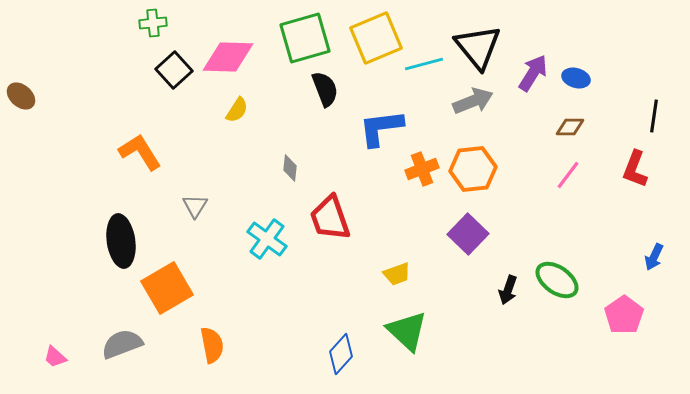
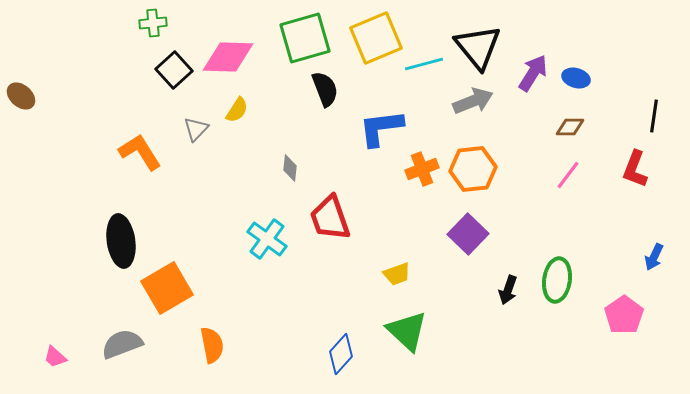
gray triangle: moved 1 px right, 77 px up; rotated 12 degrees clockwise
green ellipse: rotated 63 degrees clockwise
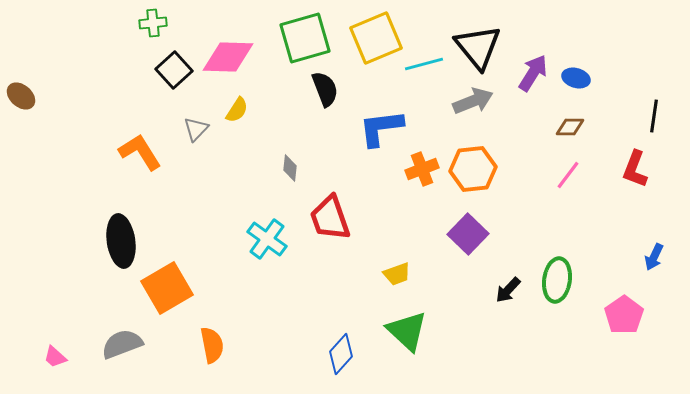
black arrow: rotated 24 degrees clockwise
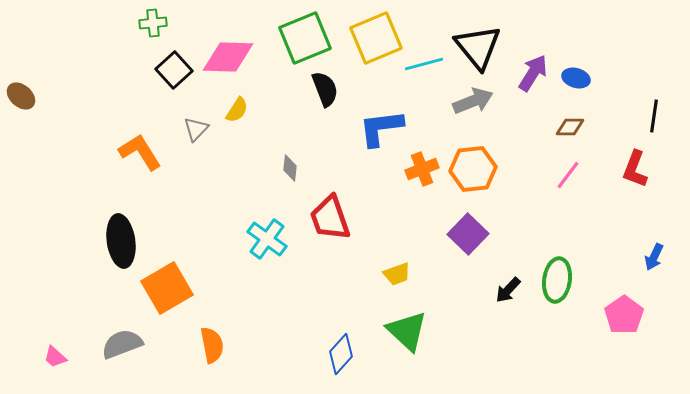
green square: rotated 6 degrees counterclockwise
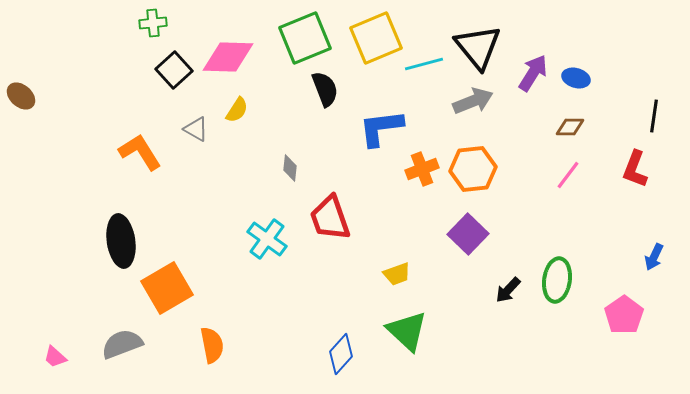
gray triangle: rotated 44 degrees counterclockwise
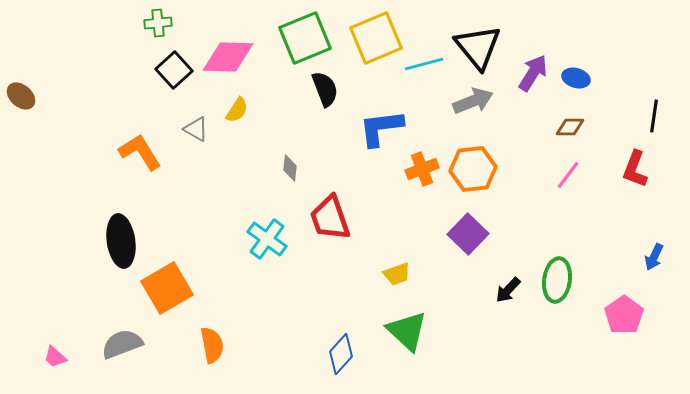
green cross: moved 5 px right
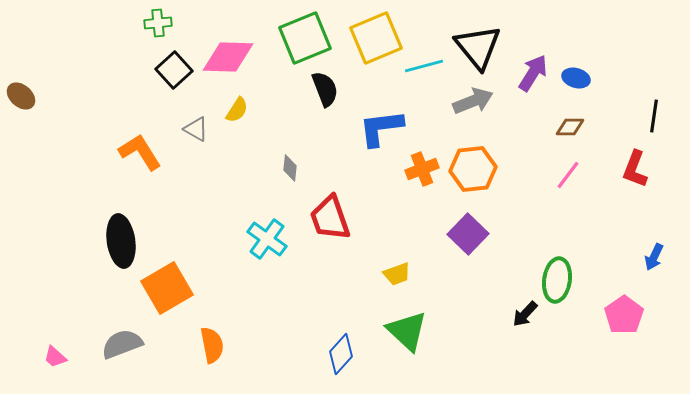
cyan line: moved 2 px down
black arrow: moved 17 px right, 24 px down
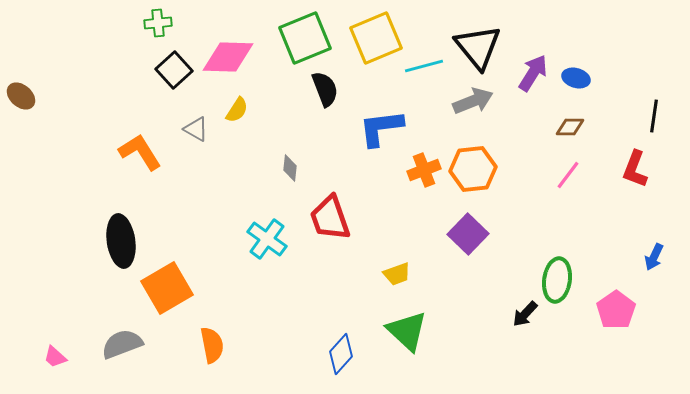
orange cross: moved 2 px right, 1 px down
pink pentagon: moved 8 px left, 5 px up
